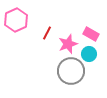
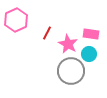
pink rectangle: rotated 21 degrees counterclockwise
pink star: rotated 24 degrees counterclockwise
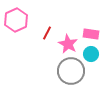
cyan circle: moved 2 px right
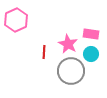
red line: moved 3 px left, 19 px down; rotated 24 degrees counterclockwise
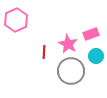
pink rectangle: rotated 28 degrees counterclockwise
cyan circle: moved 5 px right, 2 px down
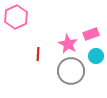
pink hexagon: moved 3 px up
red line: moved 6 px left, 2 px down
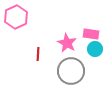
pink rectangle: rotated 28 degrees clockwise
pink star: moved 1 px left, 1 px up
cyan circle: moved 1 px left, 7 px up
